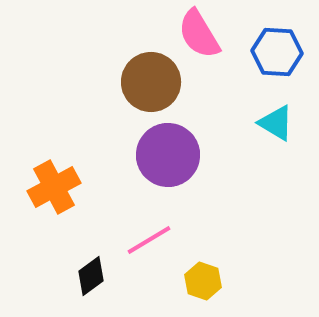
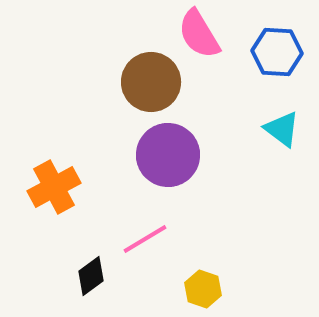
cyan triangle: moved 6 px right, 6 px down; rotated 6 degrees clockwise
pink line: moved 4 px left, 1 px up
yellow hexagon: moved 8 px down
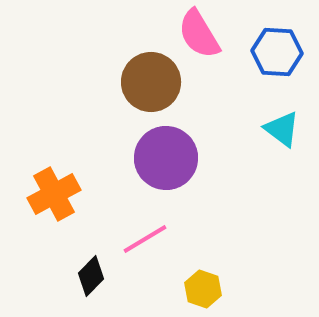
purple circle: moved 2 px left, 3 px down
orange cross: moved 7 px down
black diamond: rotated 9 degrees counterclockwise
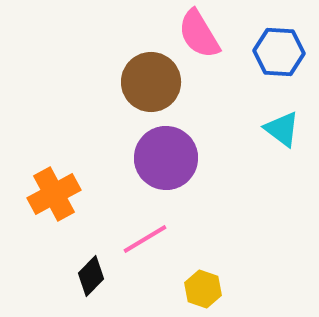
blue hexagon: moved 2 px right
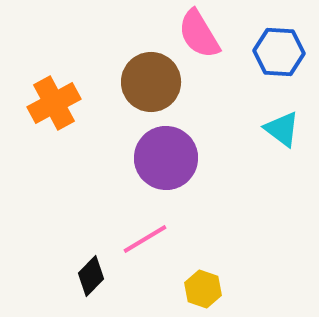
orange cross: moved 91 px up
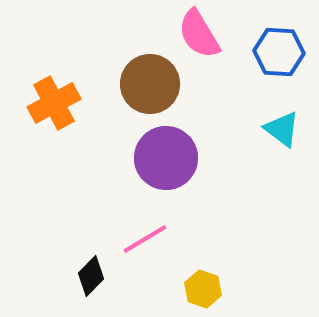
brown circle: moved 1 px left, 2 px down
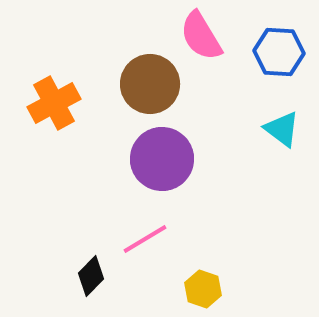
pink semicircle: moved 2 px right, 2 px down
purple circle: moved 4 px left, 1 px down
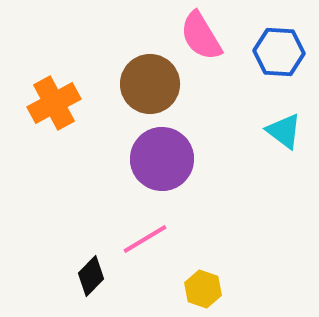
cyan triangle: moved 2 px right, 2 px down
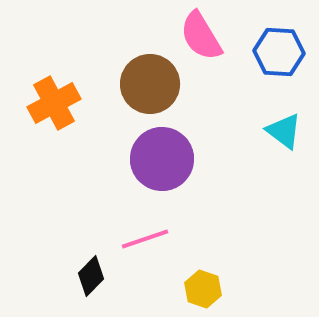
pink line: rotated 12 degrees clockwise
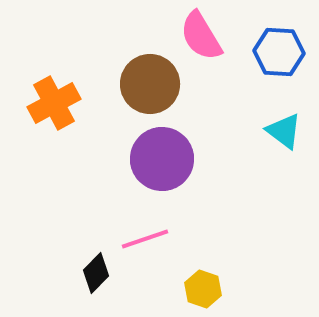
black diamond: moved 5 px right, 3 px up
